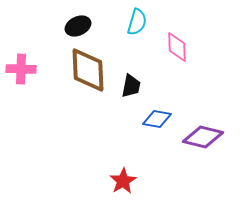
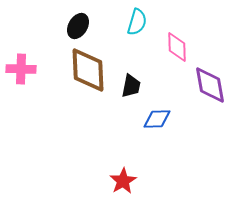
black ellipse: rotated 35 degrees counterclockwise
blue diamond: rotated 12 degrees counterclockwise
purple diamond: moved 7 px right, 52 px up; rotated 66 degrees clockwise
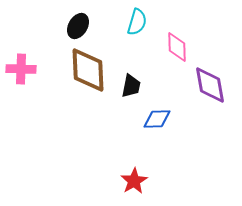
red star: moved 11 px right
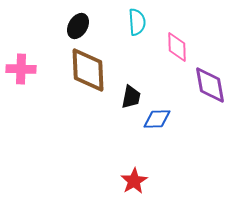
cyan semicircle: rotated 20 degrees counterclockwise
black trapezoid: moved 11 px down
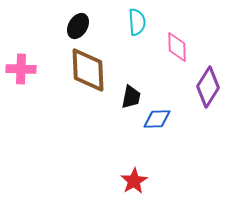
purple diamond: moved 2 px left, 2 px down; rotated 42 degrees clockwise
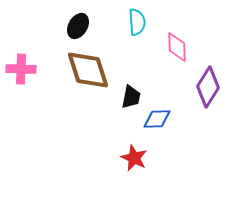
brown diamond: rotated 15 degrees counterclockwise
red star: moved 23 px up; rotated 16 degrees counterclockwise
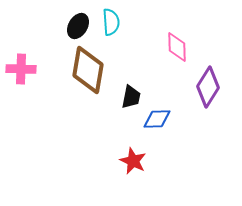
cyan semicircle: moved 26 px left
brown diamond: rotated 27 degrees clockwise
red star: moved 1 px left, 3 px down
